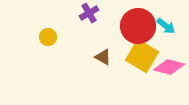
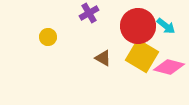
brown triangle: moved 1 px down
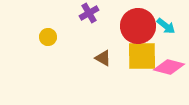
yellow square: rotated 32 degrees counterclockwise
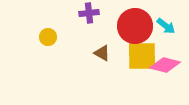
purple cross: rotated 24 degrees clockwise
red circle: moved 3 px left
brown triangle: moved 1 px left, 5 px up
pink diamond: moved 4 px left, 2 px up
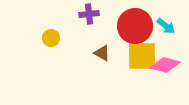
purple cross: moved 1 px down
yellow circle: moved 3 px right, 1 px down
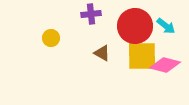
purple cross: moved 2 px right
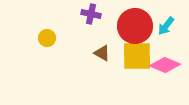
purple cross: rotated 18 degrees clockwise
cyan arrow: rotated 90 degrees clockwise
yellow circle: moved 4 px left
yellow square: moved 5 px left
pink diamond: rotated 8 degrees clockwise
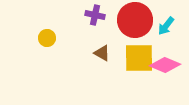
purple cross: moved 4 px right, 1 px down
red circle: moved 6 px up
yellow square: moved 2 px right, 2 px down
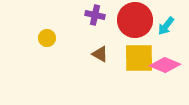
brown triangle: moved 2 px left, 1 px down
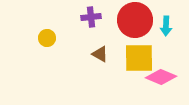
purple cross: moved 4 px left, 2 px down; rotated 18 degrees counterclockwise
cyan arrow: rotated 36 degrees counterclockwise
pink diamond: moved 4 px left, 12 px down
